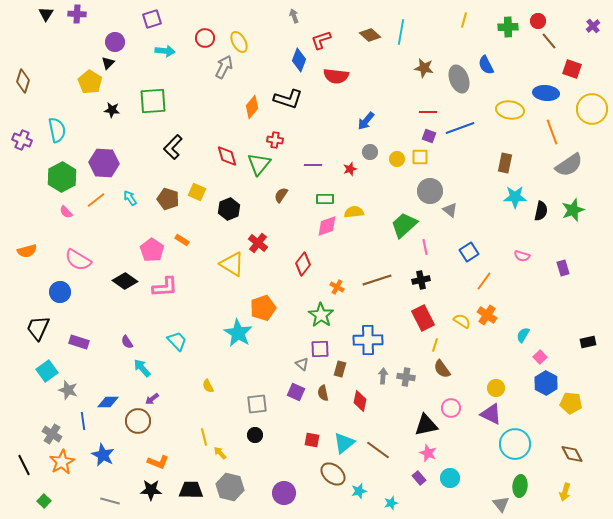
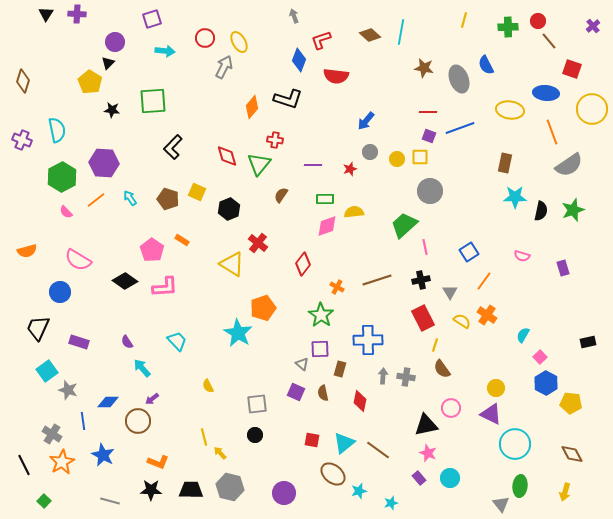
gray triangle at (450, 210): moved 82 px down; rotated 21 degrees clockwise
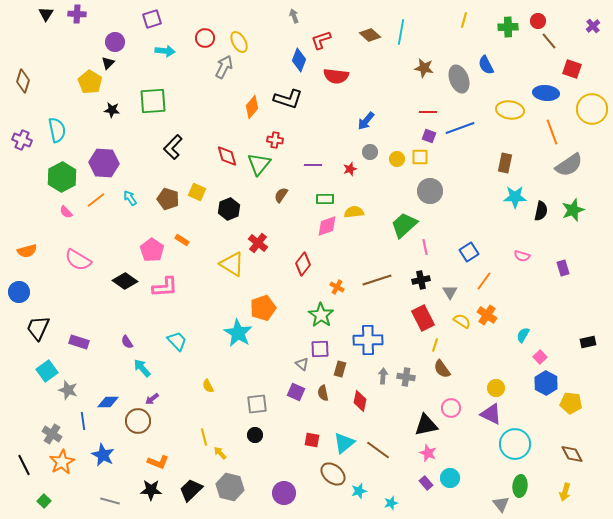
blue circle at (60, 292): moved 41 px left
purple rectangle at (419, 478): moved 7 px right, 5 px down
black trapezoid at (191, 490): rotated 45 degrees counterclockwise
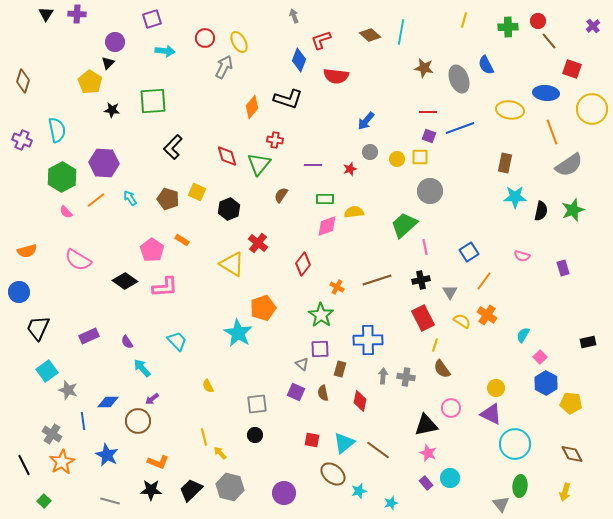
purple rectangle at (79, 342): moved 10 px right, 6 px up; rotated 42 degrees counterclockwise
blue star at (103, 455): moved 4 px right
